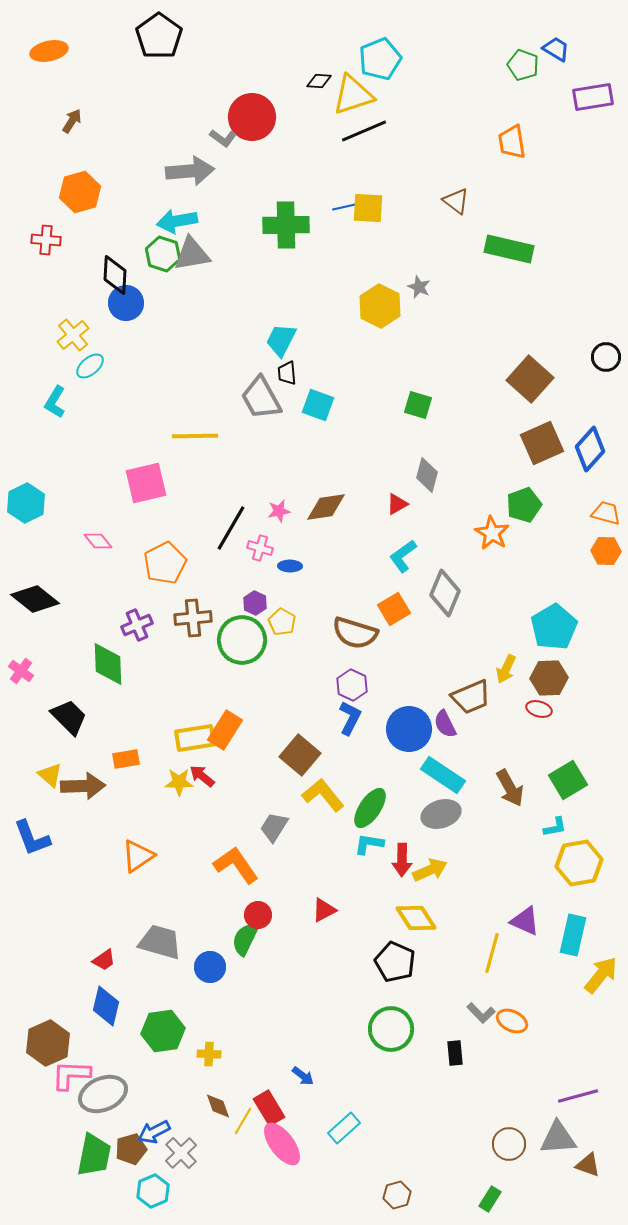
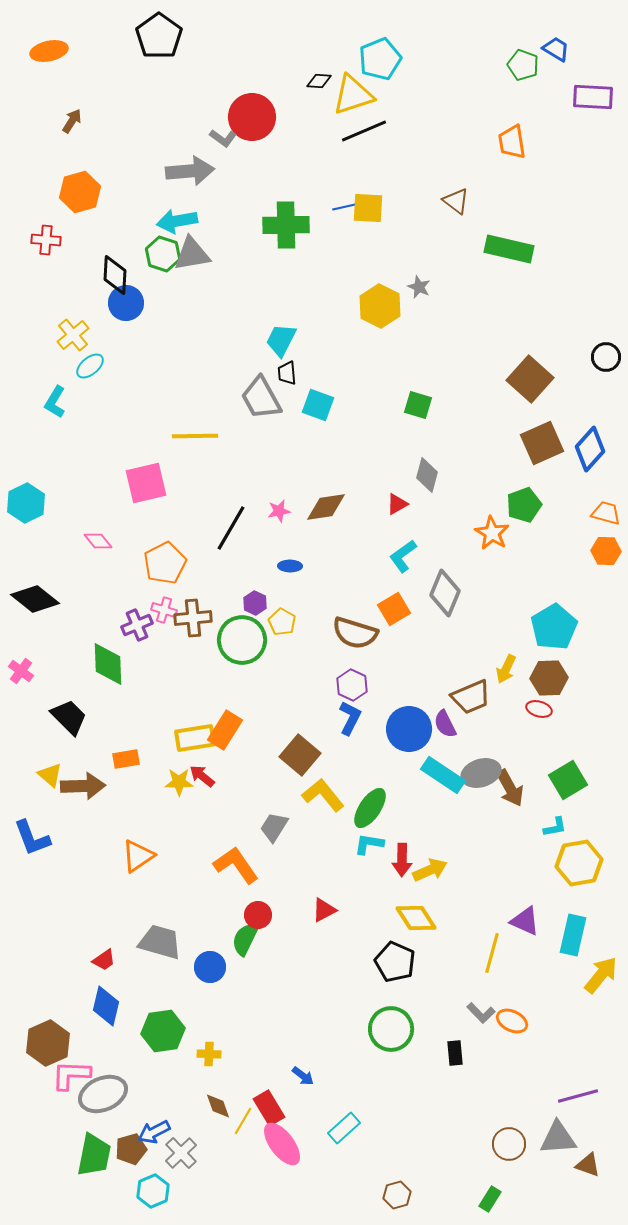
purple rectangle at (593, 97): rotated 12 degrees clockwise
pink cross at (260, 548): moved 96 px left, 62 px down
gray ellipse at (441, 814): moved 40 px right, 41 px up
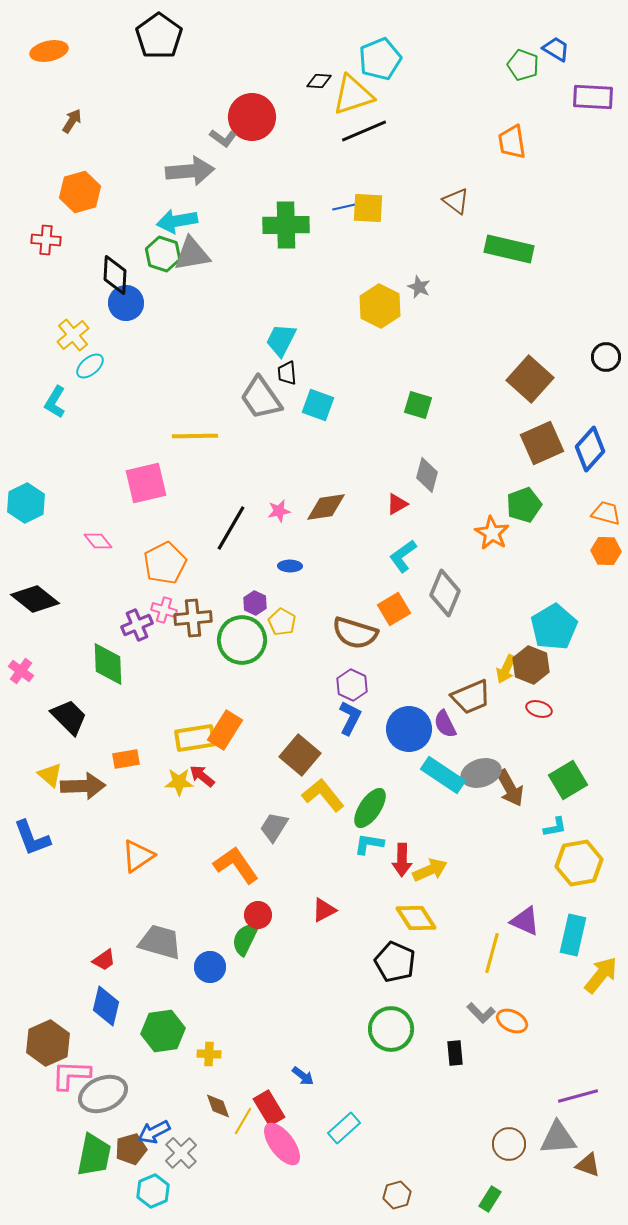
gray trapezoid at (261, 398): rotated 6 degrees counterclockwise
brown hexagon at (549, 678): moved 18 px left, 13 px up; rotated 24 degrees clockwise
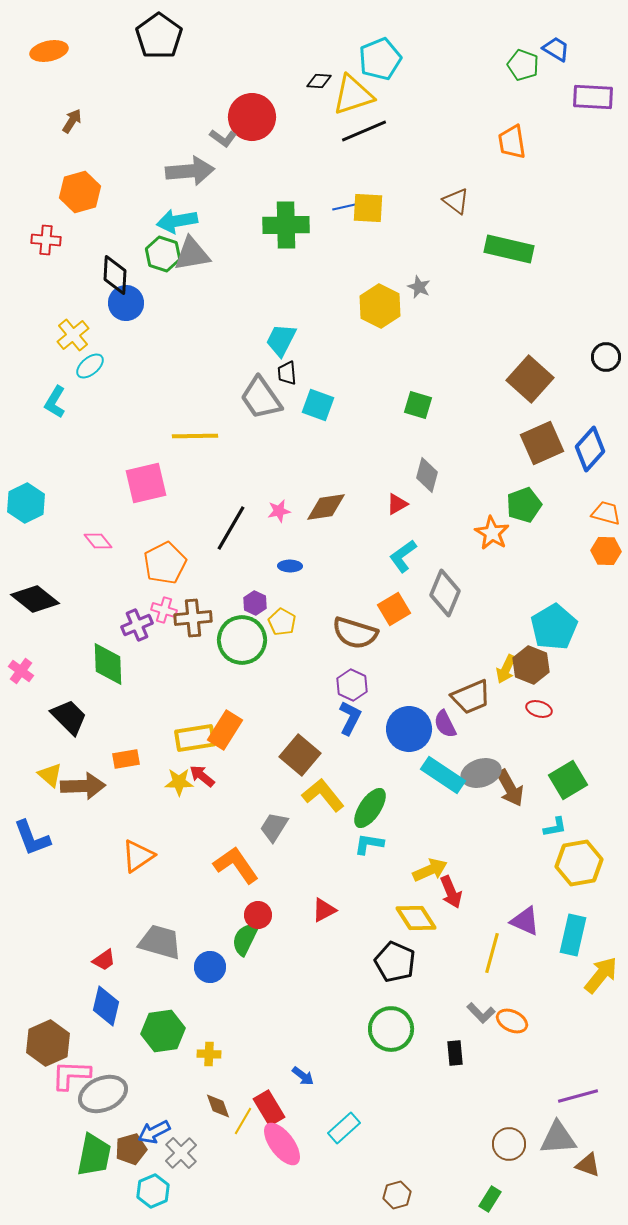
red arrow at (402, 860): moved 49 px right, 32 px down; rotated 24 degrees counterclockwise
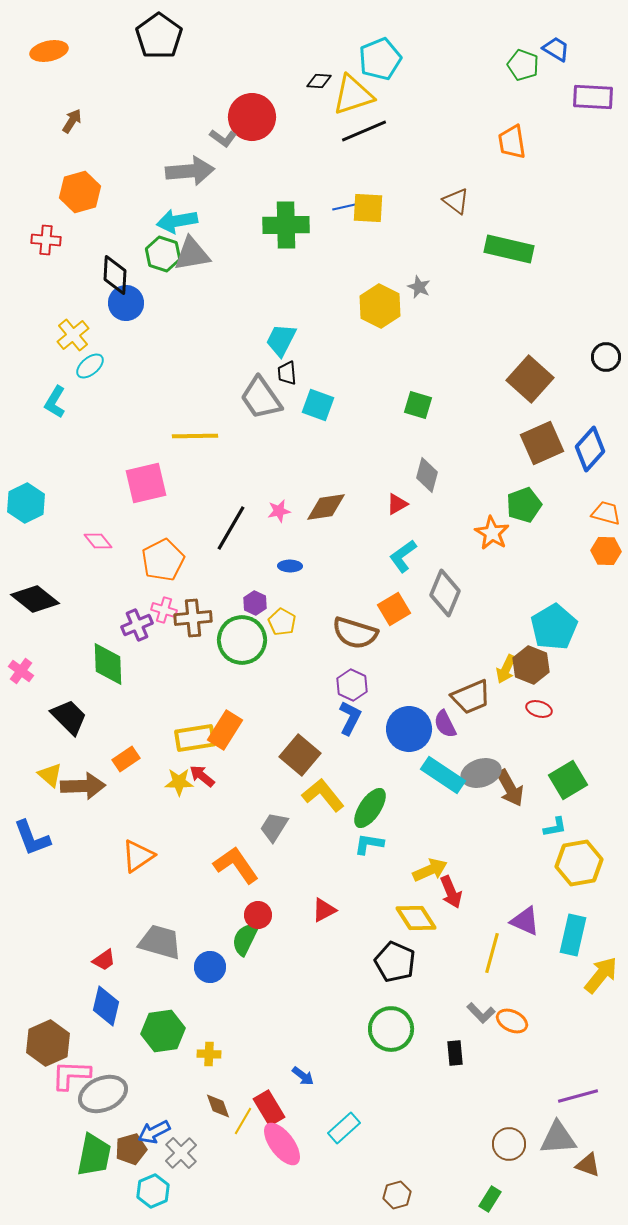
orange pentagon at (165, 563): moved 2 px left, 3 px up
orange rectangle at (126, 759): rotated 24 degrees counterclockwise
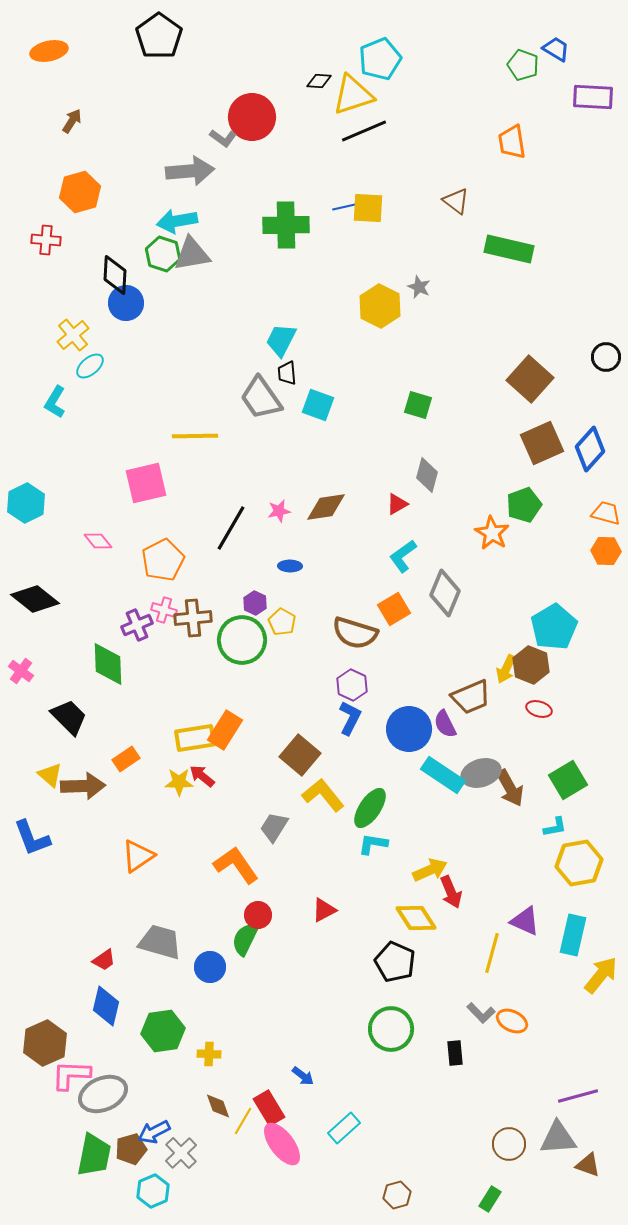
cyan L-shape at (369, 844): moved 4 px right
brown hexagon at (48, 1043): moved 3 px left
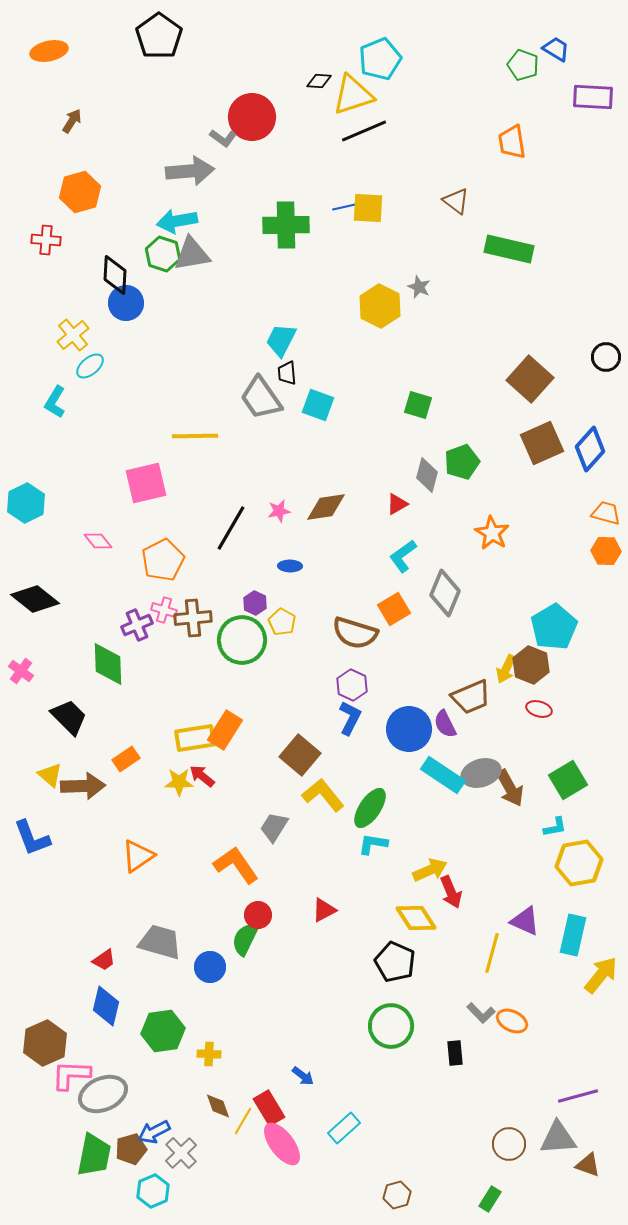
green pentagon at (524, 505): moved 62 px left, 43 px up
green circle at (391, 1029): moved 3 px up
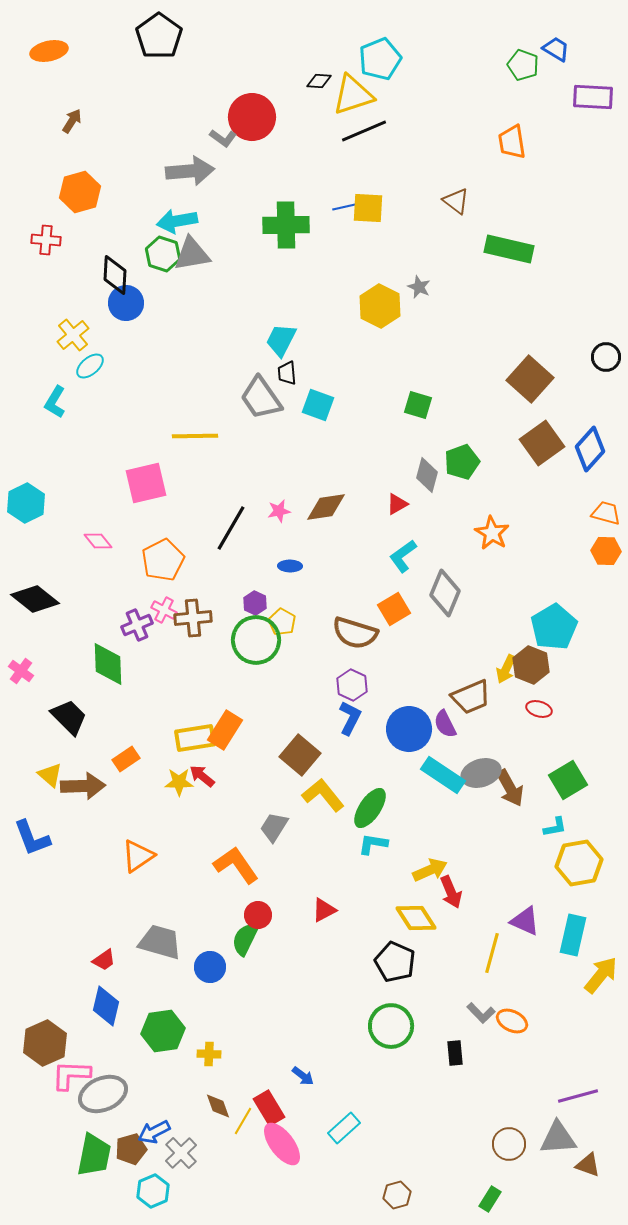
brown square at (542, 443): rotated 12 degrees counterclockwise
pink cross at (164, 610): rotated 10 degrees clockwise
green circle at (242, 640): moved 14 px right
